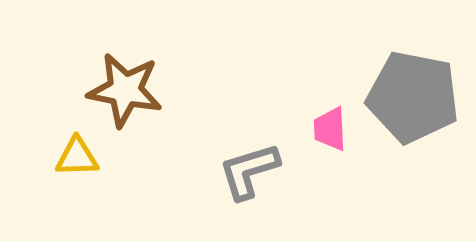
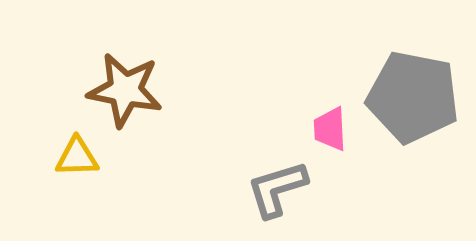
gray L-shape: moved 28 px right, 18 px down
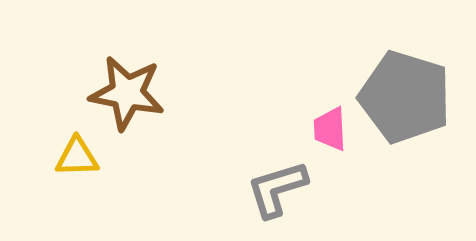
brown star: moved 2 px right, 3 px down
gray pentagon: moved 8 px left; rotated 6 degrees clockwise
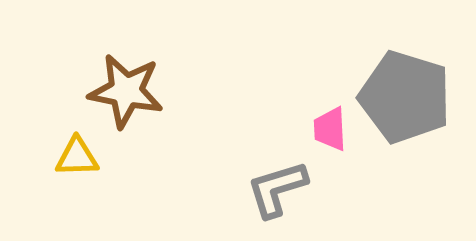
brown star: moved 1 px left, 2 px up
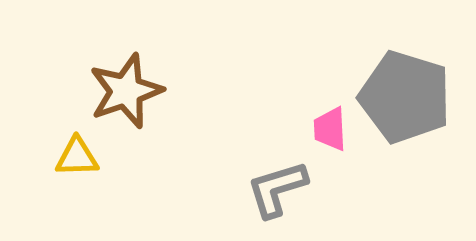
brown star: rotated 30 degrees counterclockwise
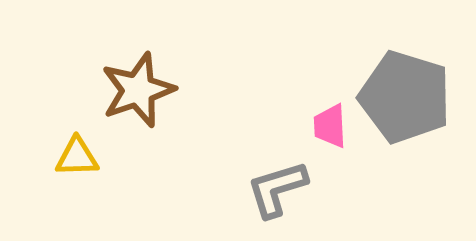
brown star: moved 12 px right, 1 px up
pink trapezoid: moved 3 px up
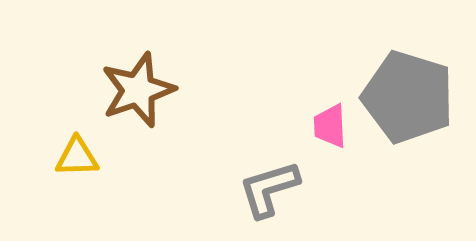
gray pentagon: moved 3 px right
gray L-shape: moved 8 px left
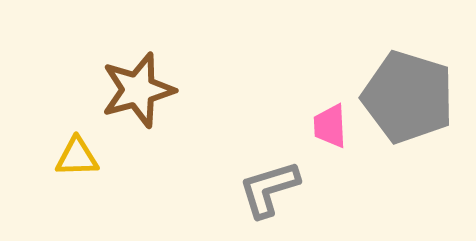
brown star: rotated 4 degrees clockwise
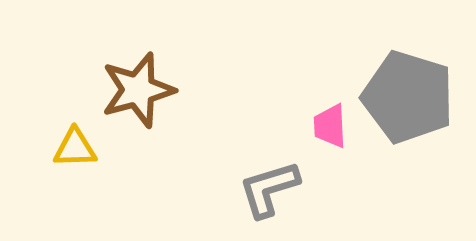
yellow triangle: moved 2 px left, 9 px up
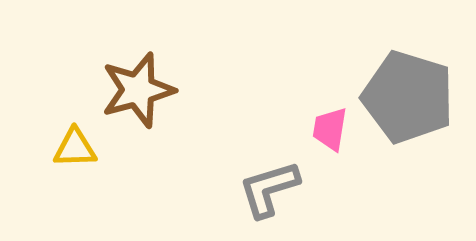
pink trapezoid: moved 3 px down; rotated 12 degrees clockwise
